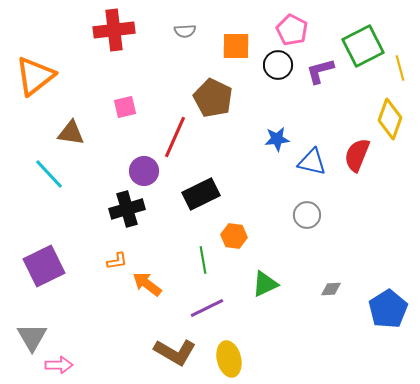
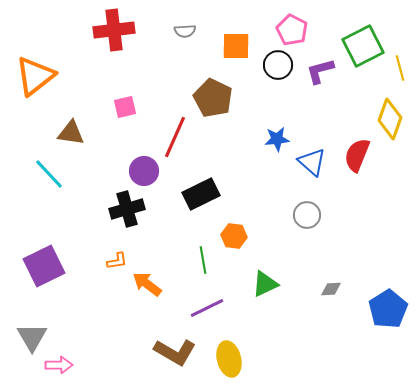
blue triangle: rotated 28 degrees clockwise
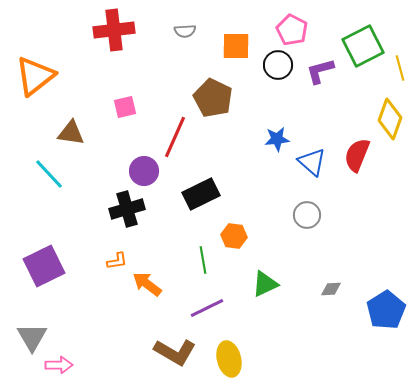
blue pentagon: moved 2 px left, 1 px down
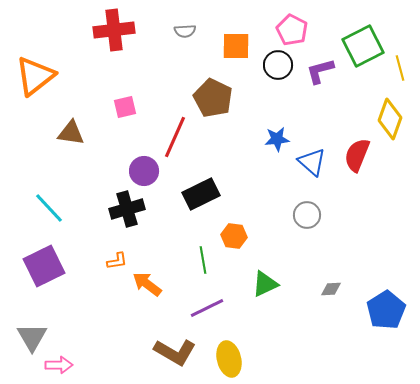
cyan line: moved 34 px down
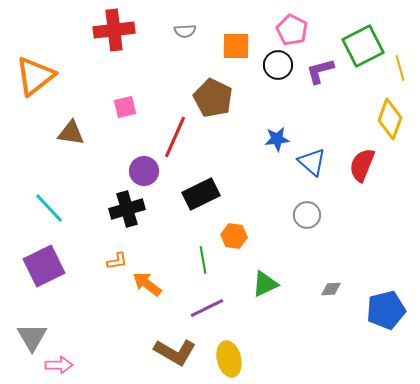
red semicircle: moved 5 px right, 10 px down
blue pentagon: rotated 18 degrees clockwise
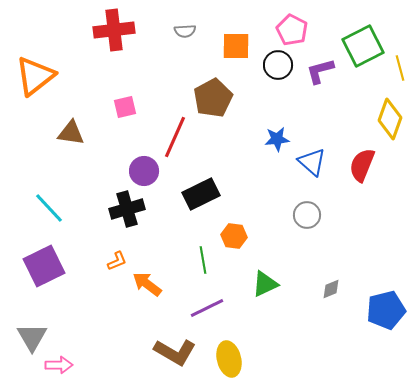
brown pentagon: rotated 18 degrees clockwise
orange L-shape: rotated 15 degrees counterclockwise
gray diamond: rotated 20 degrees counterclockwise
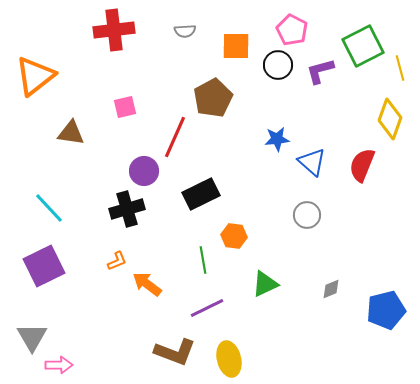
brown L-shape: rotated 9 degrees counterclockwise
